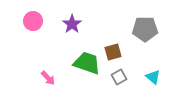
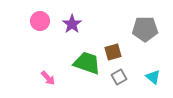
pink circle: moved 7 px right
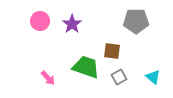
gray pentagon: moved 9 px left, 8 px up
brown square: moved 1 px left, 1 px up; rotated 24 degrees clockwise
green trapezoid: moved 1 px left, 4 px down
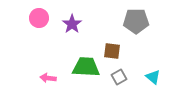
pink circle: moved 1 px left, 3 px up
green trapezoid: rotated 16 degrees counterclockwise
pink arrow: rotated 140 degrees clockwise
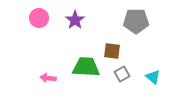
purple star: moved 3 px right, 4 px up
gray square: moved 3 px right, 3 px up
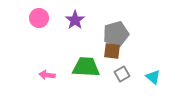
gray pentagon: moved 20 px left, 13 px down; rotated 15 degrees counterclockwise
pink arrow: moved 1 px left, 3 px up
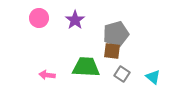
gray square: rotated 28 degrees counterclockwise
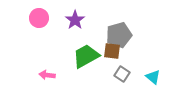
gray pentagon: moved 3 px right, 1 px down
green trapezoid: moved 11 px up; rotated 32 degrees counterclockwise
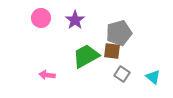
pink circle: moved 2 px right
gray pentagon: moved 2 px up
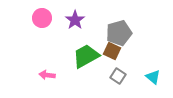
pink circle: moved 1 px right
brown square: rotated 18 degrees clockwise
gray square: moved 4 px left, 2 px down
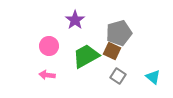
pink circle: moved 7 px right, 28 px down
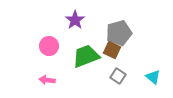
brown square: moved 1 px up
green trapezoid: rotated 8 degrees clockwise
pink arrow: moved 5 px down
